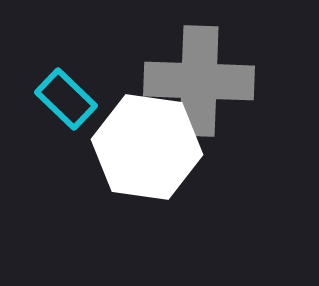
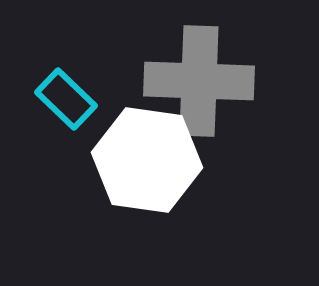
white hexagon: moved 13 px down
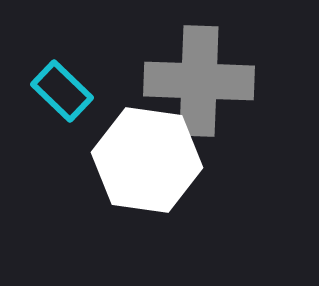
cyan rectangle: moved 4 px left, 8 px up
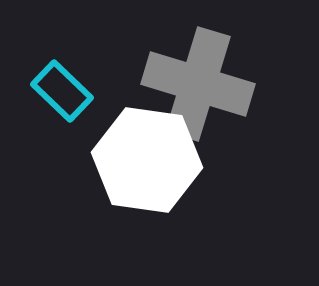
gray cross: moved 1 px left, 3 px down; rotated 15 degrees clockwise
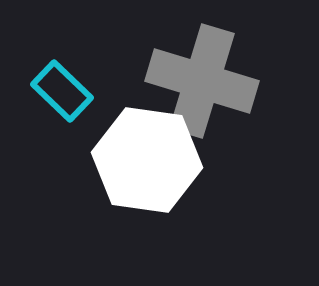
gray cross: moved 4 px right, 3 px up
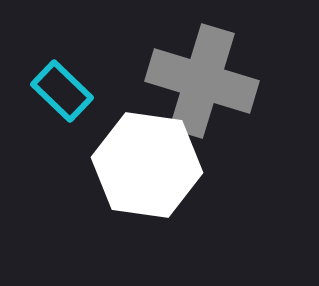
white hexagon: moved 5 px down
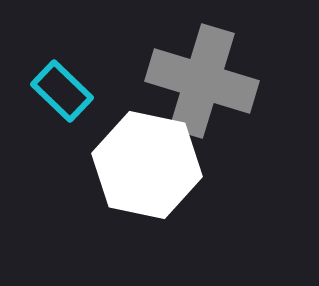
white hexagon: rotated 4 degrees clockwise
